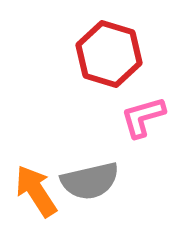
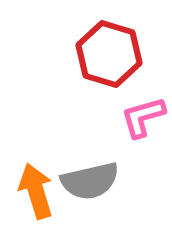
orange arrow: rotated 16 degrees clockwise
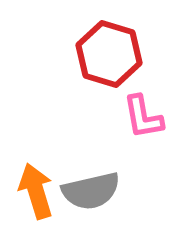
pink L-shape: rotated 84 degrees counterclockwise
gray semicircle: moved 1 px right, 10 px down
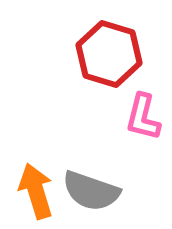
pink L-shape: rotated 24 degrees clockwise
gray semicircle: rotated 32 degrees clockwise
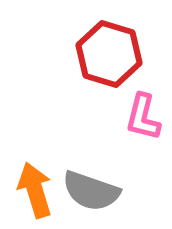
orange arrow: moved 1 px left, 1 px up
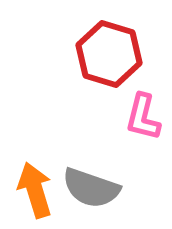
gray semicircle: moved 3 px up
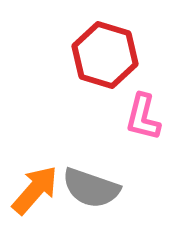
red hexagon: moved 4 px left, 1 px down
orange arrow: rotated 58 degrees clockwise
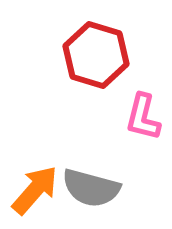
red hexagon: moved 9 px left
gray semicircle: rotated 4 degrees counterclockwise
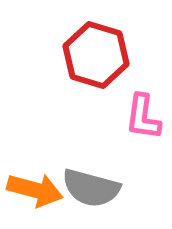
pink L-shape: rotated 6 degrees counterclockwise
orange arrow: rotated 64 degrees clockwise
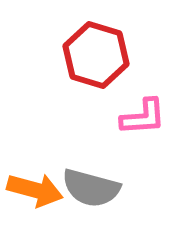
pink L-shape: rotated 102 degrees counterclockwise
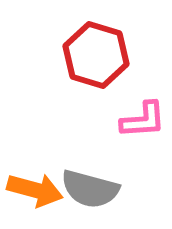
pink L-shape: moved 3 px down
gray semicircle: moved 1 px left, 1 px down
